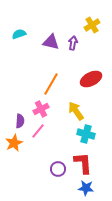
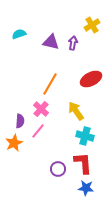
orange line: moved 1 px left
pink cross: rotated 21 degrees counterclockwise
cyan cross: moved 1 px left, 2 px down
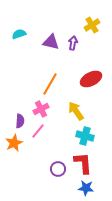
pink cross: rotated 21 degrees clockwise
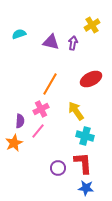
purple circle: moved 1 px up
